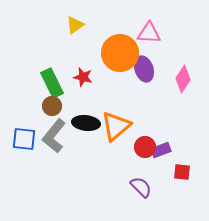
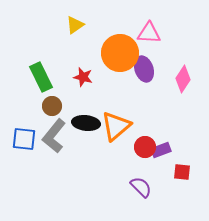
green rectangle: moved 11 px left, 6 px up
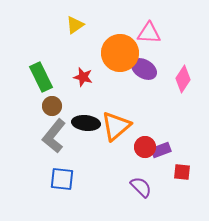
purple ellipse: rotated 40 degrees counterclockwise
blue square: moved 38 px right, 40 px down
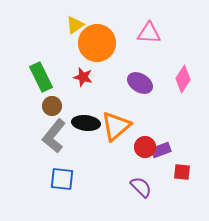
orange circle: moved 23 px left, 10 px up
purple ellipse: moved 4 px left, 14 px down
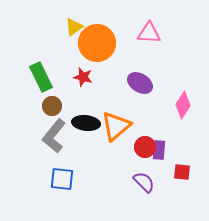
yellow triangle: moved 1 px left, 2 px down
pink diamond: moved 26 px down
purple rectangle: moved 2 px left; rotated 66 degrees counterclockwise
purple semicircle: moved 3 px right, 5 px up
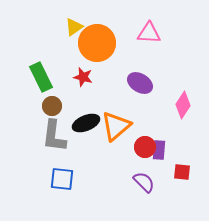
black ellipse: rotated 28 degrees counterclockwise
gray L-shape: rotated 32 degrees counterclockwise
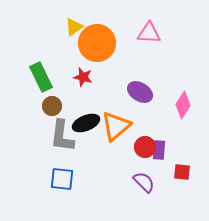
purple ellipse: moved 9 px down
gray L-shape: moved 8 px right
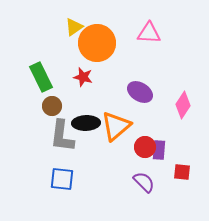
black ellipse: rotated 20 degrees clockwise
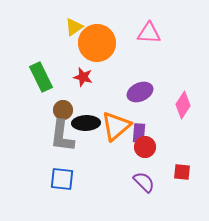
purple ellipse: rotated 55 degrees counterclockwise
brown circle: moved 11 px right, 4 px down
purple rectangle: moved 20 px left, 17 px up
